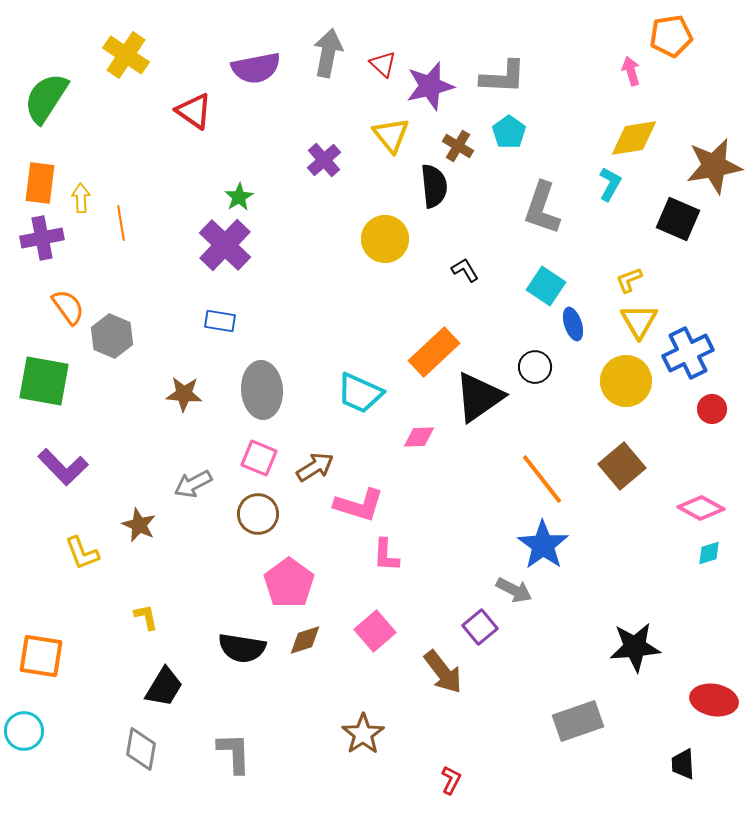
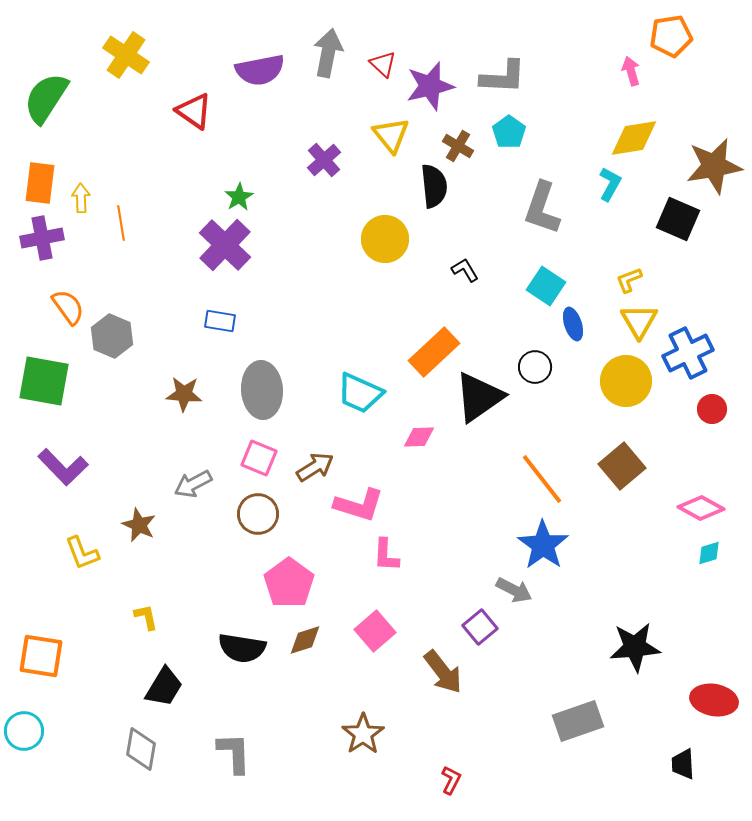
purple semicircle at (256, 68): moved 4 px right, 2 px down
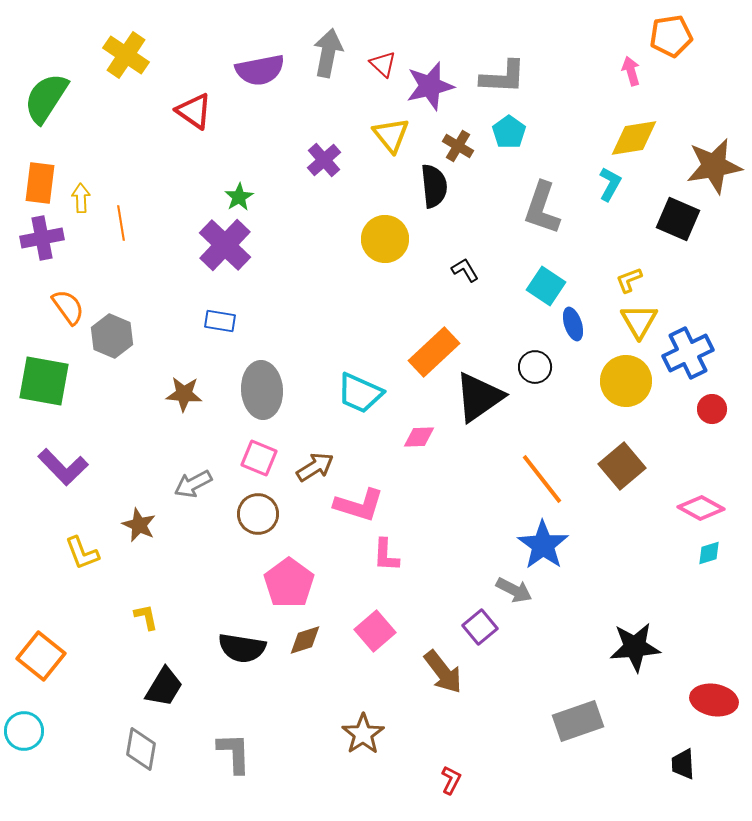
orange square at (41, 656): rotated 30 degrees clockwise
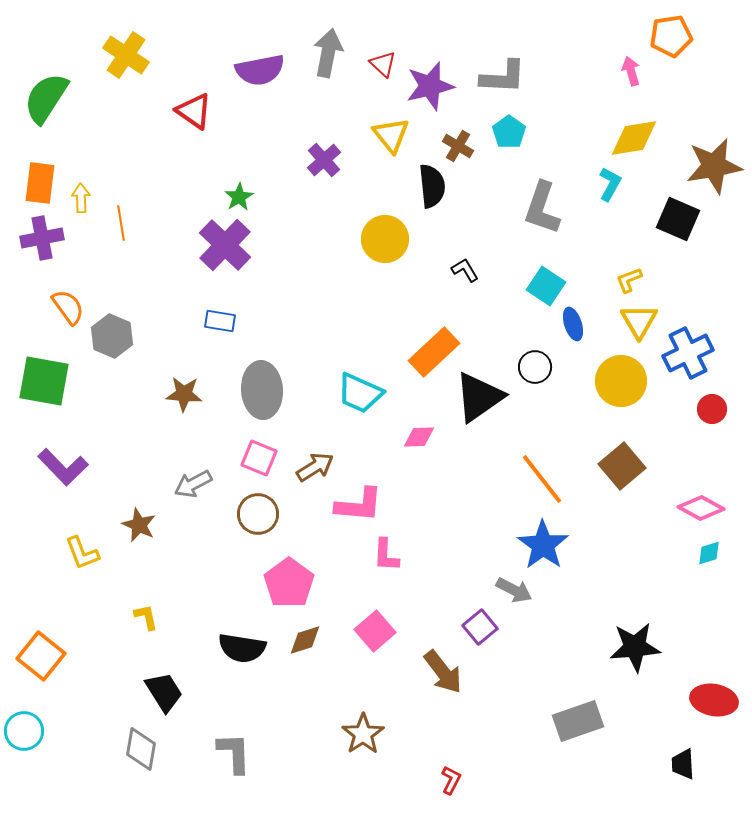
black semicircle at (434, 186): moved 2 px left
yellow circle at (626, 381): moved 5 px left
pink L-shape at (359, 505): rotated 12 degrees counterclockwise
black trapezoid at (164, 687): moved 5 px down; rotated 63 degrees counterclockwise
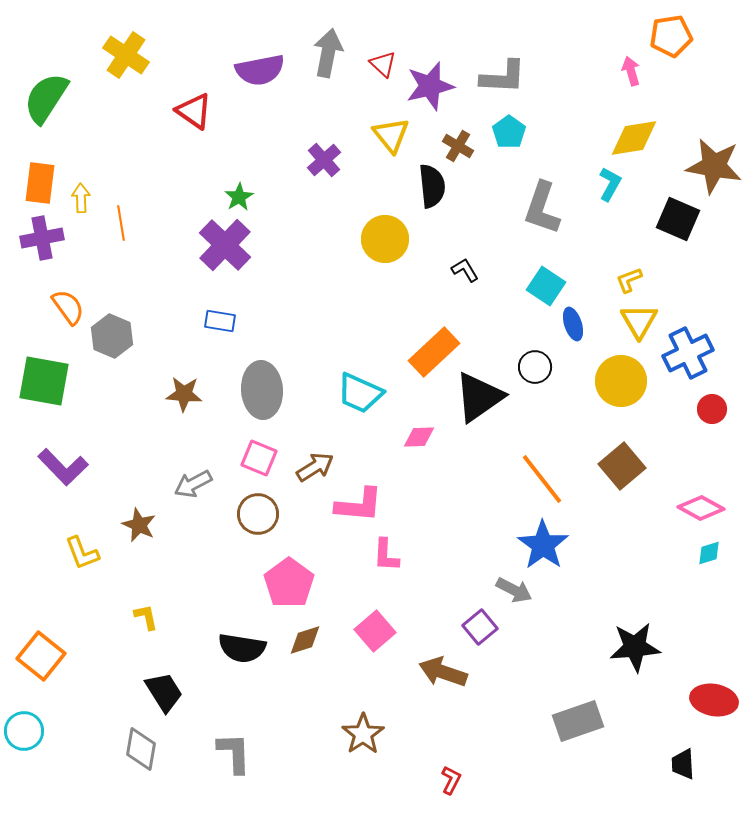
brown star at (714, 166): rotated 20 degrees clockwise
brown arrow at (443, 672): rotated 147 degrees clockwise
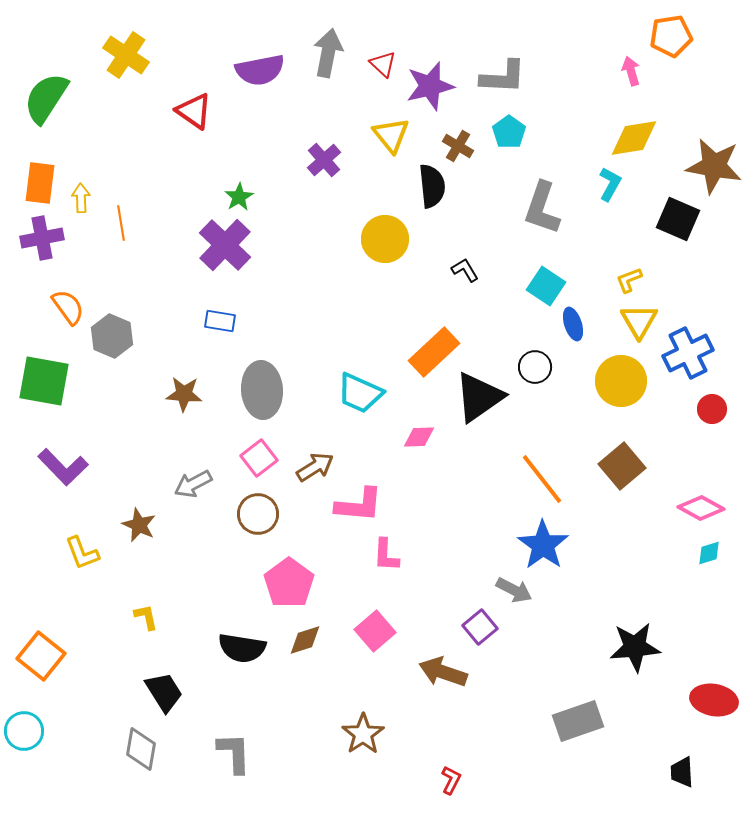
pink square at (259, 458): rotated 30 degrees clockwise
black trapezoid at (683, 764): moved 1 px left, 8 px down
